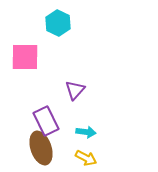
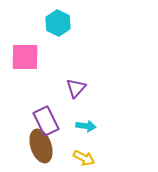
purple triangle: moved 1 px right, 2 px up
cyan arrow: moved 6 px up
brown ellipse: moved 2 px up
yellow arrow: moved 2 px left
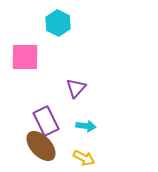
brown ellipse: rotated 24 degrees counterclockwise
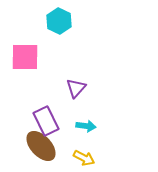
cyan hexagon: moved 1 px right, 2 px up
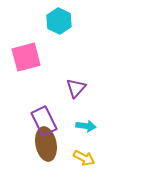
pink square: moved 1 px right; rotated 16 degrees counterclockwise
purple rectangle: moved 2 px left
brown ellipse: moved 5 px right, 2 px up; rotated 32 degrees clockwise
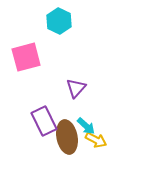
cyan arrow: rotated 36 degrees clockwise
brown ellipse: moved 21 px right, 7 px up
yellow arrow: moved 12 px right, 18 px up
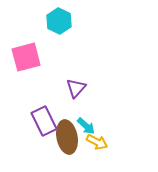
yellow arrow: moved 1 px right, 2 px down
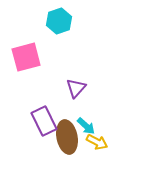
cyan hexagon: rotated 15 degrees clockwise
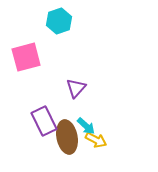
yellow arrow: moved 1 px left, 2 px up
